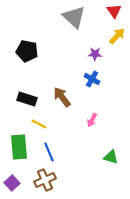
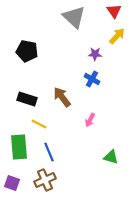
pink arrow: moved 2 px left
purple square: rotated 28 degrees counterclockwise
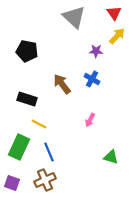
red triangle: moved 2 px down
purple star: moved 1 px right, 3 px up
brown arrow: moved 13 px up
green rectangle: rotated 30 degrees clockwise
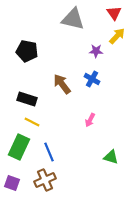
gray triangle: moved 1 px left, 2 px down; rotated 30 degrees counterclockwise
yellow line: moved 7 px left, 2 px up
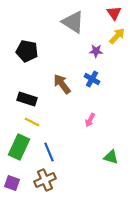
gray triangle: moved 3 px down; rotated 20 degrees clockwise
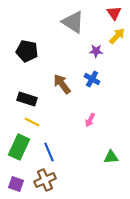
green triangle: rotated 21 degrees counterclockwise
purple square: moved 4 px right, 1 px down
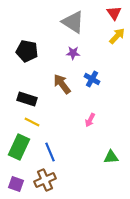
purple star: moved 23 px left, 2 px down
blue line: moved 1 px right
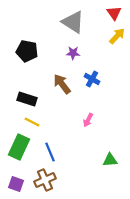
pink arrow: moved 2 px left
green triangle: moved 1 px left, 3 px down
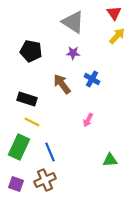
black pentagon: moved 4 px right
